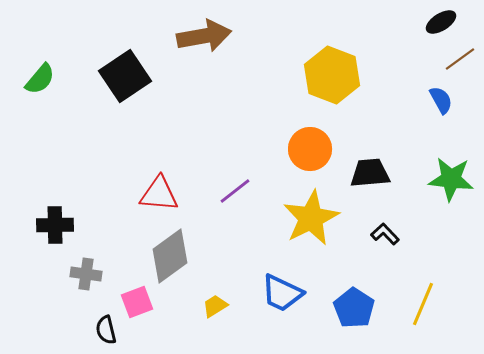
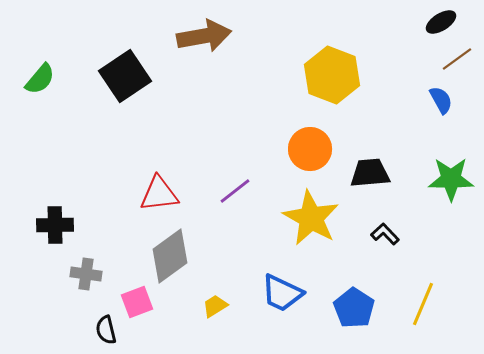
brown line: moved 3 px left
green star: rotated 6 degrees counterclockwise
red triangle: rotated 12 degrees counterclockwise
yellow star: rotated 16 degrees counterclockwise
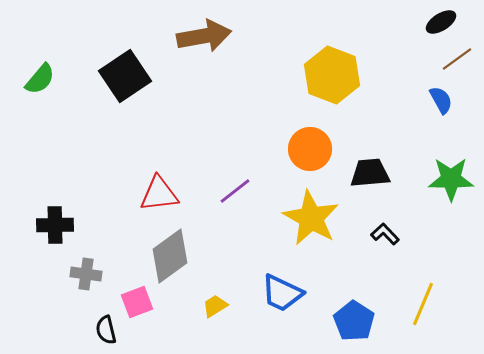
blue pentagon: moved 13 px down
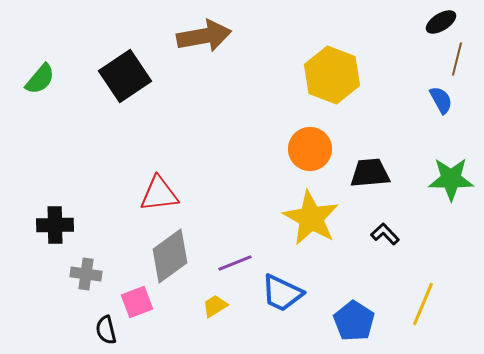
brown line: rotated 40 degrees counterclockwise
purple line: moved 72 px down; rotated 16 degrees clockwise
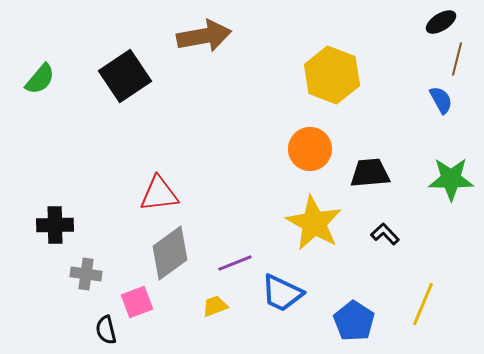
yellow star: moved 3 px right, 5 px down
gray diamond: moved 3 px up
yellow trapezoid: rotated 12 degrees clockwise
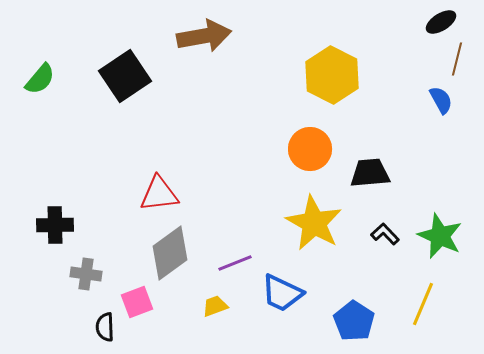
yellow hexagon: rotated 6 degrees clockwise
green star: moved 11 px left, 57 px down; rotated 24 degrees clockwise
black semicircle: moved 1 px left, 3 px up; rotated 12 degrees clockwise
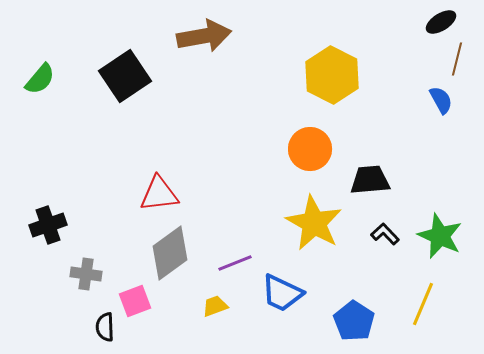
black trapezoid: moved 7 px down
black cross: moved 7 px left; rotated 18 degrees counterclockwise
pink square: moved 2 px left, 1 px up
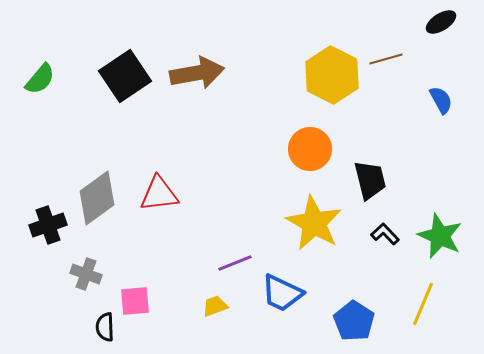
brown arrow: moved 7 px left, 37 px down
brown line: moved 71 px left; rotated 60 degrees clockwise
black trapezoid: rotated 81 degrees clockwise
gray diamond: moved 73 px left, 55 px up
gray cross: rotated 12 degrees clockwise
pink square: rotated 16 degrees clockwise
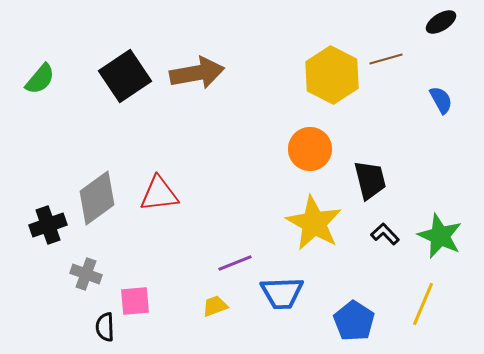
blue trapezoid: rotated 27 degrees counterclockwise
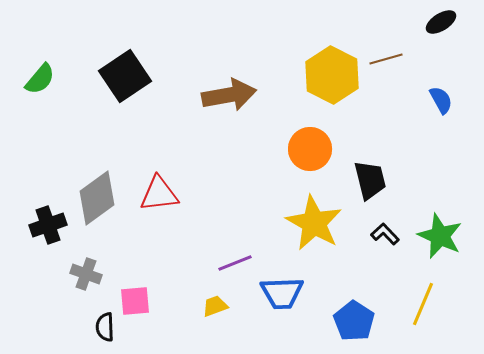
brown arrow: moved 32 px right, 22 px down
